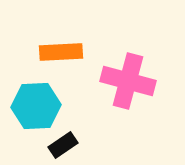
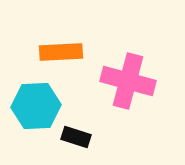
black rectangle: moved 13 px right, 8 px up; rotated 52 degrees clockwise
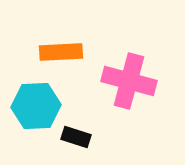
pink cross: moved 1 px right
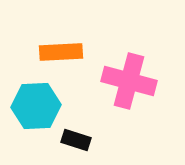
black rectangle: moved 3 px down
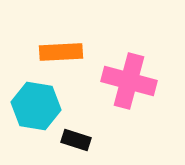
cyan hexagon: rotated 12 degrees clockwise
